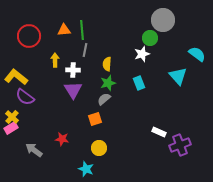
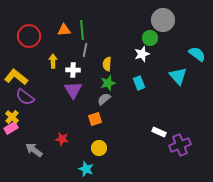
yellow arrow: moved 2 px left, 1 px down
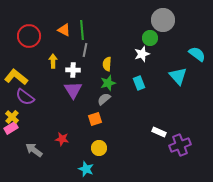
orange triangle: rotated 32 degrees clockwise
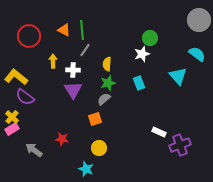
gray circle: moved 36 px right
gray line: rotated 24 degrees clockwise
pink rectangle: moved 1 px right, 1 px down
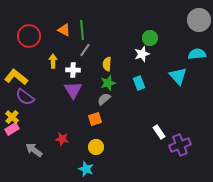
cyan semicircle: rotated 42 degrees counterclockwise
white rectangle: rotated 32 degrees clockwise
yellow circle: moved 3 px left, 1 px up
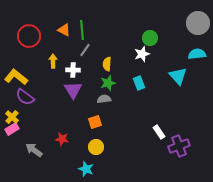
gray circle: moved 1 px left, 3 px down
gray semicircle: rotated 32 degrees clockwise
orange square: moved 3 px down
purple cross: moved 1 px left, 1 px down
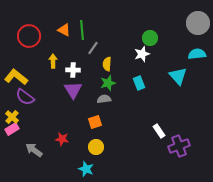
gray line: moved 8 px right, 2 px up
white rectangle: moved 1 px up
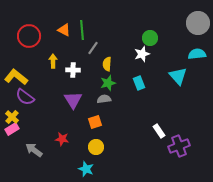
purple triangle: moved 10 px down
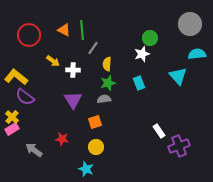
gray circle: moved 8 px left, 1 px down
red circle: moved 1 px up
yellow arrow: rotated 128 degrees clockwise
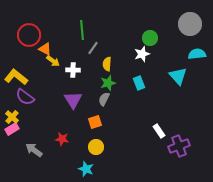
orange triangle: moved 19 px left, 19 px down
gray semicircle: rotated 56 degrees counterclockwise
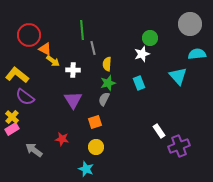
gray line: rotated 48 degrees counterclockwise
yellow L-shape: moved 1 px right, 2 px up
